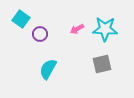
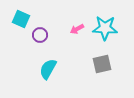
cyan square: rotated 12 degrees counterclockwise
cyan star: moved 1 px up
purple circle: moved 1 px down
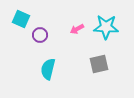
cyan star: moved 1 px right, 1 px up
gray square: moved 3 px left
cyan semicircle: rotated 15 degrees counterclockwise
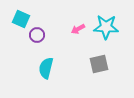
pink arrow: moved 1 px right
purple circle: moved 3 px left
cyan semicircle: moved 2 px left, 1 px up
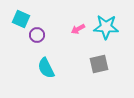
cyan semicircle: rotated 40 degrees counterclockwise
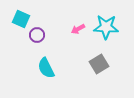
gray square: rotated 18 degrees counterclockwise
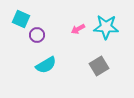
gray square: moved 2 px down
cyan semicircle: moved 3 px up; rotated 95 degrees counterclockwise
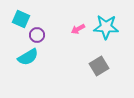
cyan semicircle: moved 18 px left, 8 px up
